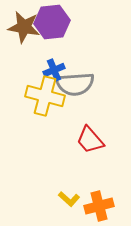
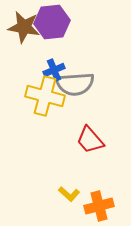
yellow L-shape: moved 5 px up
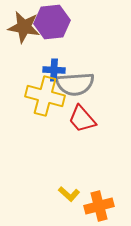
blue cross: rotated 25 degrees clockwise
red trapezoid: moved 8 px left, 21 px up
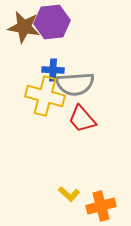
blue cross: moved 1 px left
orange cross: moved 2 px right
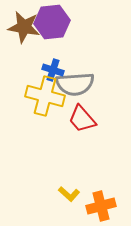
blue cross: rotated 15 degrees clockwise
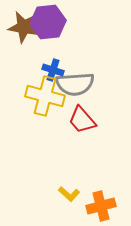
purple hexagon: moved 4 px left
red trapezoid: moved 1 px down
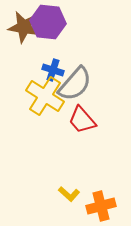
purple hexagon: rotated 12 degrees clockwise
gray semicircle: rotated 45 degrees counterclockwise
yellow cross: rotated 18 degrees clockwise
